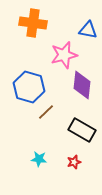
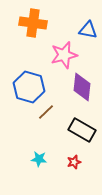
purple diamond: moved 2 px down
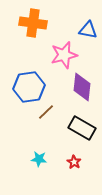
blue hexagon: rotated 24 degrees counterclockwise
black rectangle: moved 2 px up
red star: rotated 24 degrees counterclockwise
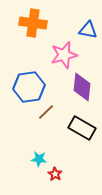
red star: moved 19 px left, 12 px down
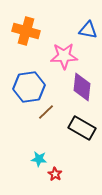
orange cross: moved 7 px left, 8 px down; rotated 8 degrees clockwise
pink star: moved 1 px down; rotated 12 degrees clockwise
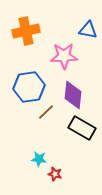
orange cross: rotated 28 degrees counterclockwise
purple diamond: moved 9 px left, 8 px down
red star: rotated 16 degrees counterclockwise
